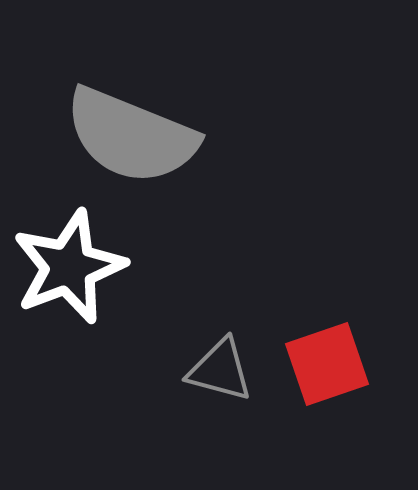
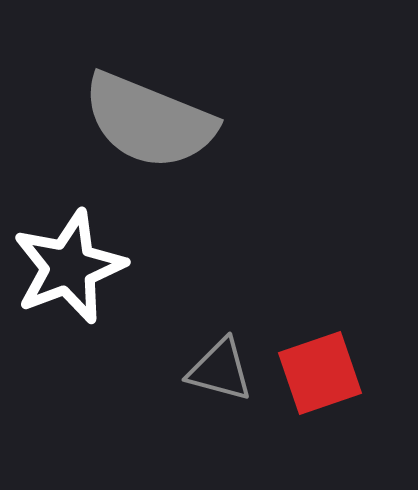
gray semicircle: moved 18 px right, 15 px up
red square: moved 7 px left, 9 px down
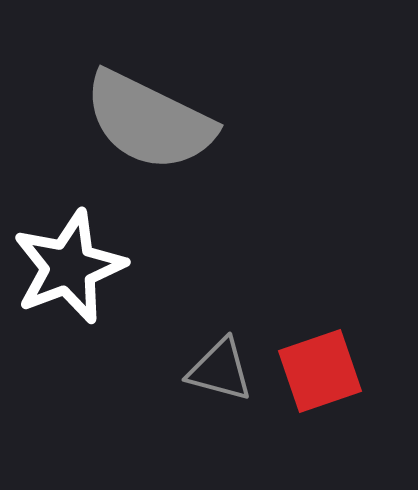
gray semicircle: rotated 4 degrees clockwise
red square: moved 2 px up
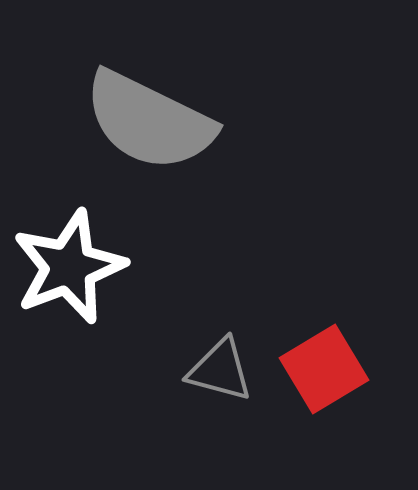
red square: moved 4 px right, 2 px up; rotated 12 degrees counterclockwise
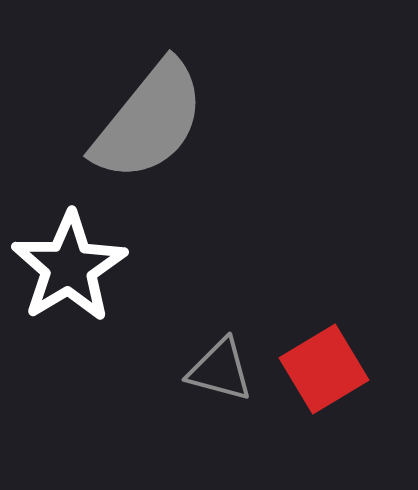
gray semicircle: rotated 77 degrees counterclockwise
white star: rotated 10 degrees counterclockwise
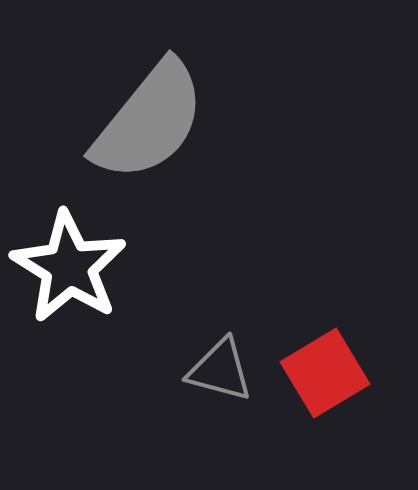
white star: rotated 9 degrees counterclockwise
red square: moved 1 px right, 4 px down
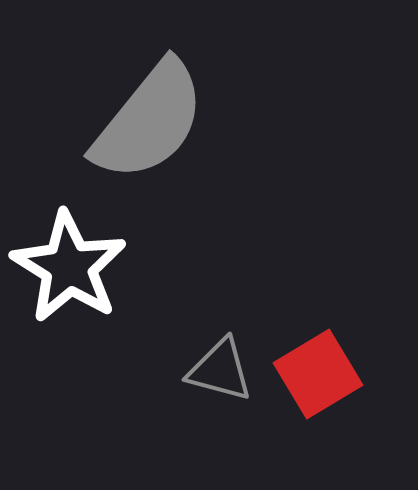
red square: moved 7 px left, 1 px down
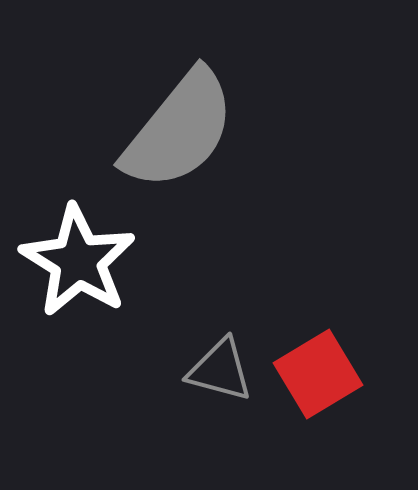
gray semicircle: moved 30 px right, 9 px down
white star: moved 9 px right, 6 px up
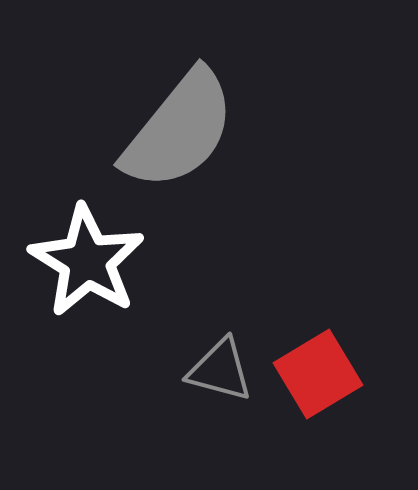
white star: moved 9 px right
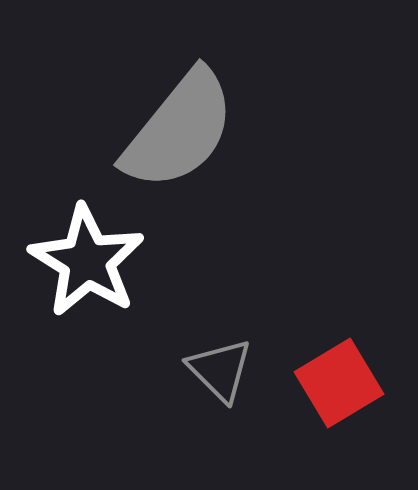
gray triangle: rotated 30 degrees clockwise
red square: moved 21 px right, 9 px down
